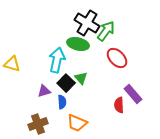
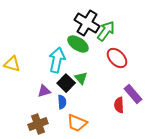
green ellipse: rotated 20 degrees clockwise
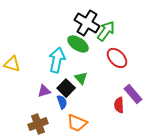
black square: moved 5 px down
blue semicircle: rotated 16 degrees counterclockwise
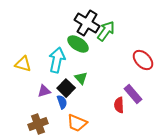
red ellipse: moved 26 px right, 2 px down
yellow triangle: moved 11 px right
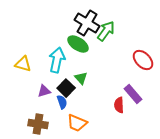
brown cross: rotated 30 degrees clockwise
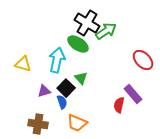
green arrow: rotated 20 degrees clockwise
red semicircle: rotated 14 degrees clockwise
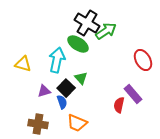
red ellipse: rotated 15 degrees clockwise
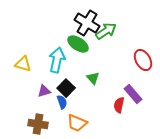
green triangle: moved 12 px right
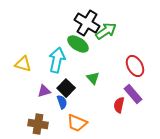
red ellipse: moved 8 px left, 6 px down
